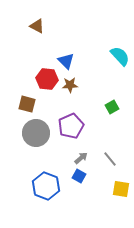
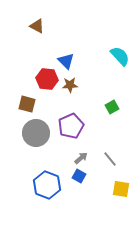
blue hexagon: moved 1 px right, 1 px up
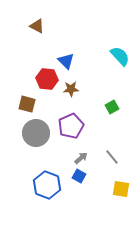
brown star: moved 1 px right, 4 px down
gray line: moved 2 px right, 2 px up
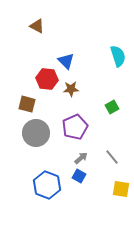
cyan semicircle: moved 2 px left; rotated 25 degrees clockwise
purple pentagon: moved 4 px right, 1 px down
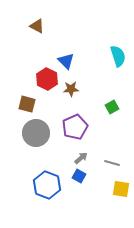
red hexagon: rotated 20 degrees clockwise
gray line: moved 6 px down; rotated 35 degrees counterclockwise
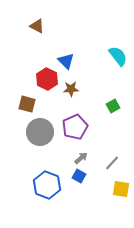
cyan semicircle: rotated 20 degrees counterclockwise
green square: moved 1 px right, 1 px up
gray circle: moved 4 px right, 1 px up
gray line: rotated 63 degrees counterclockwise
